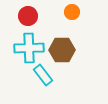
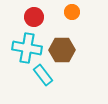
red circle: moved 6 px right, 1 px down
cyan cross: moved 2 px left; rotated 12 degrees clockwise
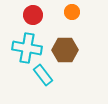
red circle: moved 1 px left, 2 px up
brown hexagon: moved 3 px right
